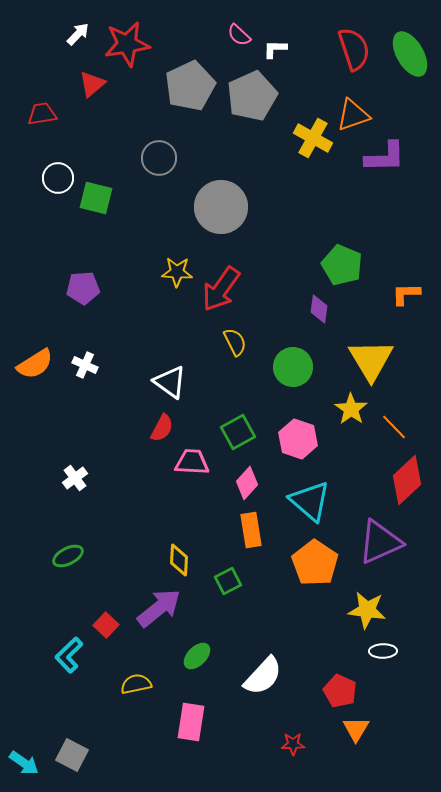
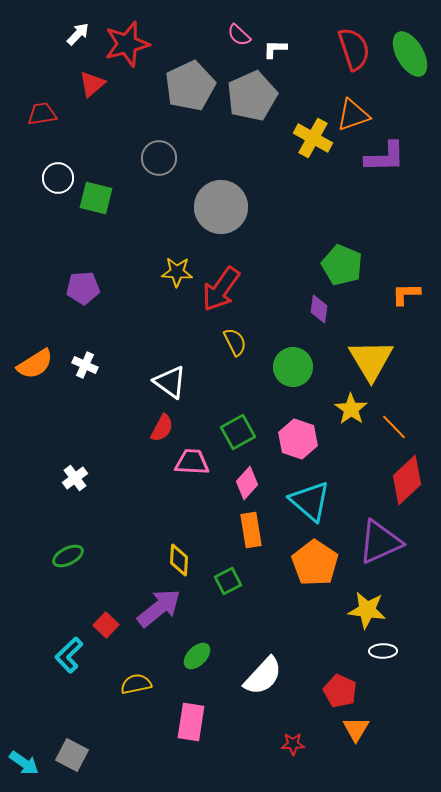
red star at (127, 44): rotated 6 degrees counterclockwise
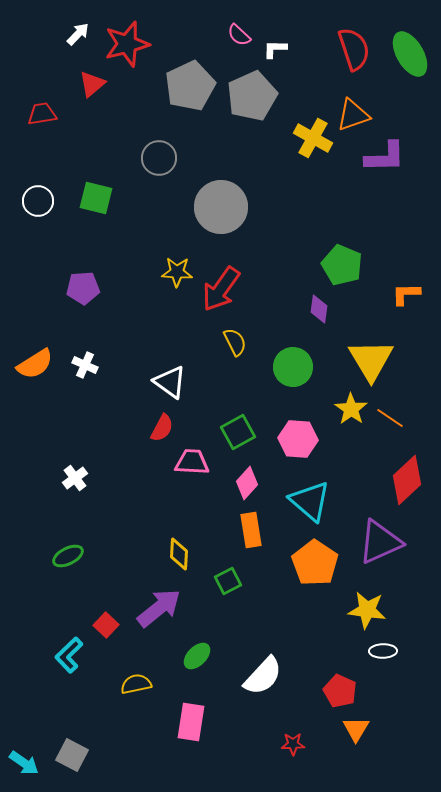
white circle at (58, 178): moved 20 px left, 23 px down
orange line at (394, 427): moved 4 px left, 9 px up; rotated 12 degrees counterclockwise
pink hexagon at (298, 439): rotated 15 degrees counterclockwise
yellow diamond at (179, 560): moved 6 px up
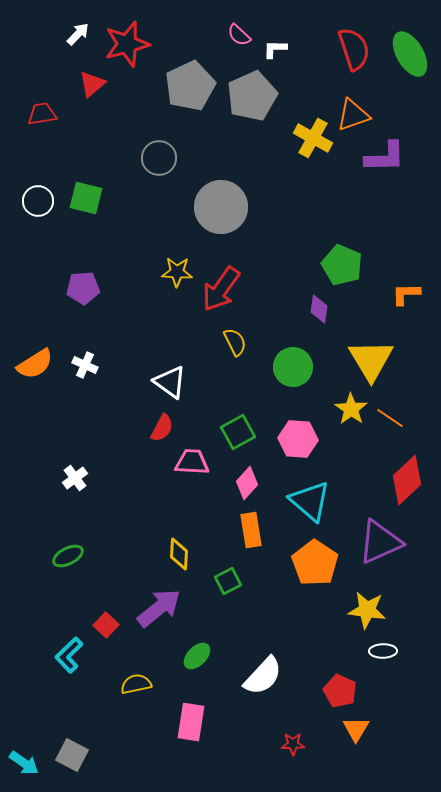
green square at (96, 198): moved 10 px left
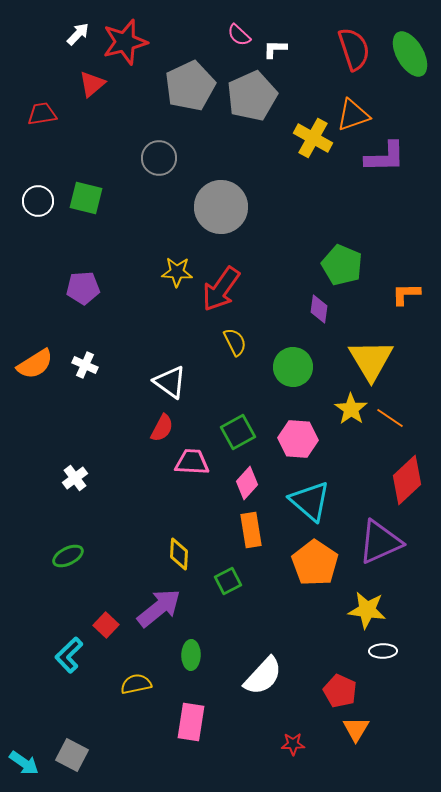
red star at (127, 44): moved 2 px left, 2 px up
green ellipse at (197, 656): moved 6 px left, 1 px up; rotated 44 degrees counterclockwise
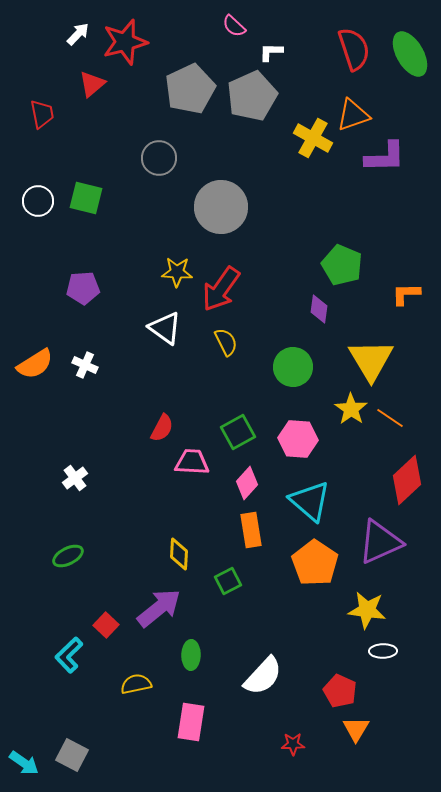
pink semicircle at (239, 35): moved 5 px left, 9 px up
white L-shape at (275, 49): moved 4 px left, 3 px down
gray pentagon at (190, 86): moved 3 px down
red trapezoid at (42, 114): rotated 88 degrees clockwise
yellow semicircle at (235, 342): moved 9 px left
white triangle at (170, 382): moved 5 px left, 54 px up
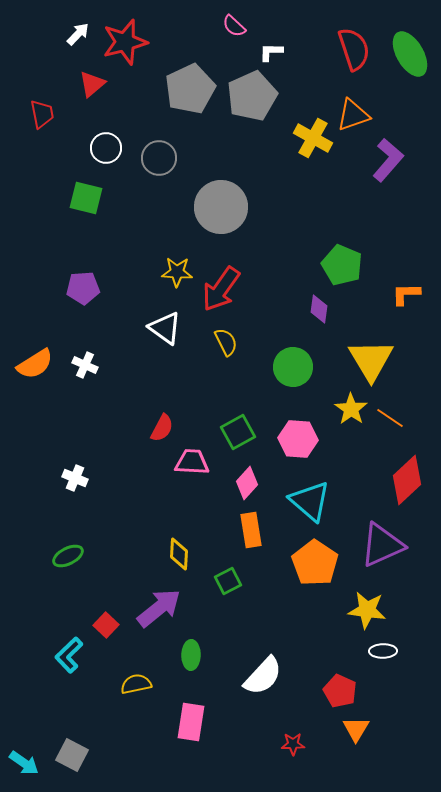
purple L-shape at (385, 157): moved 3 px right, 3 px down; rotated 48 degrees counterclockwise
white circle at (38, 201): moved 68 px right, 53 px up
white cross at (75, 478): rotated 30 degrees counterclockwise
purple triangle at (380, 542): moved 2 px right, 3 px down
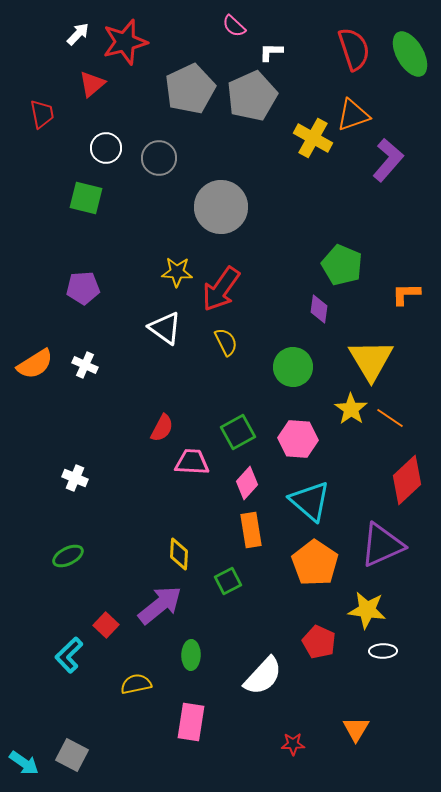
purple arrow at (159, 608): moved 1 px right, 3 px up
red pentagon at (340, 691): moved 21 px left, 49 px up
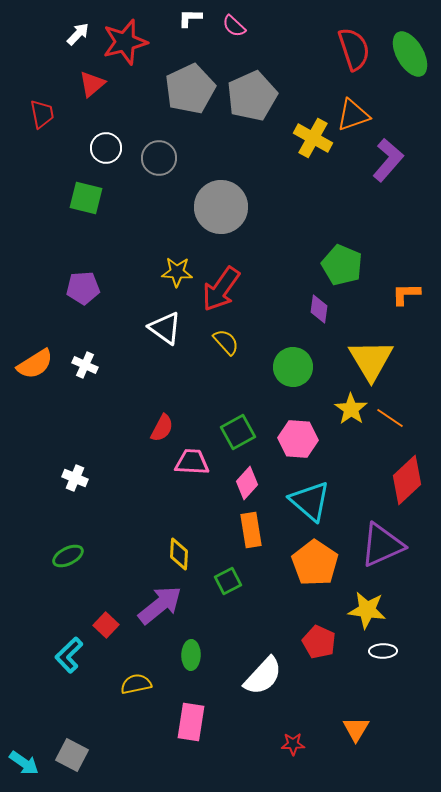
white L-shape at (271, 52): moved 81 px left, 34 px up
yellow semicircle at (226, 342): rotated 16 degrees counterclockwise
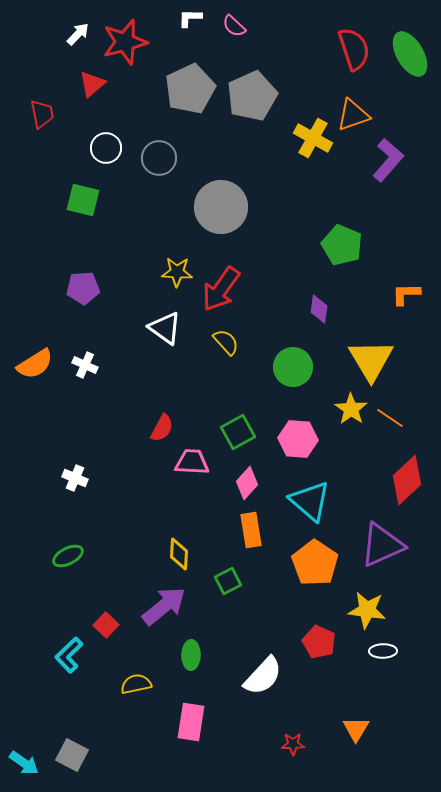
green square at (86, 198): moved 3 px left, 2 px down
green pentagon at (342, 265): moved 20 px up
purple arrow at (160, 605): moved 4 px right, 1 px down
